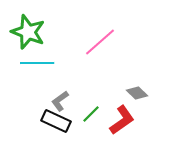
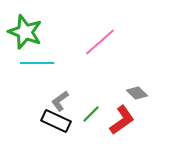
green star: moved 3 px left
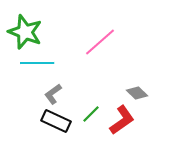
gray L-shape: moved 7 px left, 7 px up
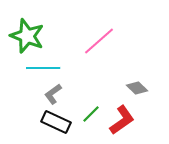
green star: moved 2 px right, 4 px down
pink line: moved 1 px left, 1 px up
cyan line: moved 6 px right, 5 px down
gray diamond: moved 5 px up
black rectangle: moved 1 px down
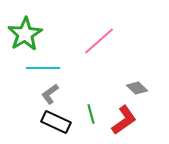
green star: moved 2 px left, 2 px up; rotated 20 degrees clockwise
gray L-shape: moved 3 px left
green line: rotated 60 degrees counterclockwise
red L-shape: moved 2 px right
